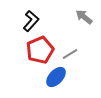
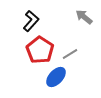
red pentagon: rotated 16 degrees counterclockwise
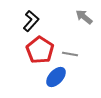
gray line: rotated 42 degrees clockwise
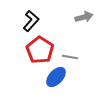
gray arrow: rotated 126 degrees clockwise
gray line: moved 3 px down
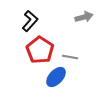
black L-shape: moved 1 px left
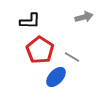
black L-shape: rotated 50 degrees clockwise
gray line: moved 2 px right; rotated 21 degrees clockwise
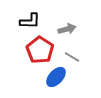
gray arrow: moved 17 px left, 12 px down
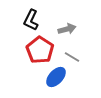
black L-shape: moved 1 px right, 1 px up; rotated 115 degrees clockwise
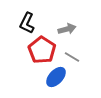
black L-shape: moved 4 px left, 3 px down
red pentagon: moved 2 px right
